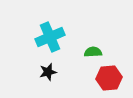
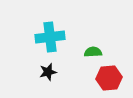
cyan cross: rotated 16 degrees clockwise
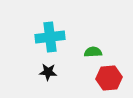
black star: rotated 18 degrees clockwise
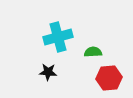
cyan cross: moved 8 px right; rotated 8 degrees counterclockwise
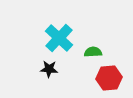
cyan cross: moved 1 px right, 1 px down; rotated 32 degrees counterclockwise
black star: moved 1 px right, 3 px up
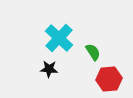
green semicircle: rotated 60 degrees clockwise
red hexagon: moved 1 px down
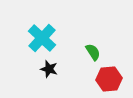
cyan cross: moved 17 px left
black star: rotated 12 degrees clockwise
